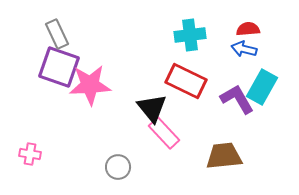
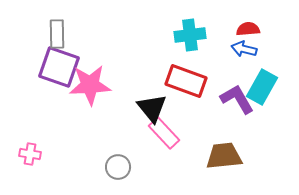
gray rectangle: rotated 24 degrees clockwise
red rectangle: rotated 6 degrees counterclockwise
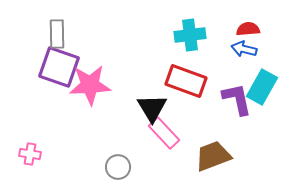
purple L-shape: rotated 18 degrees clockwise
black triangle: rotated 8 degrees clockwise
brown trapezoid: moved 11 px left; rotated 15 degrees counterclockwise
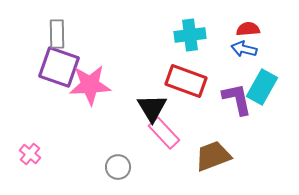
pink cross: rotated 30 degrees clockwise
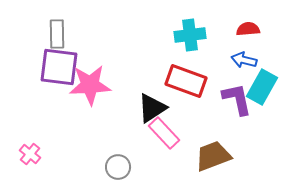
blue arrow: moved 11 px down
purple square: rotated 12 degrees counterclockwise
black triangle: rotated 28 degrees clockwise
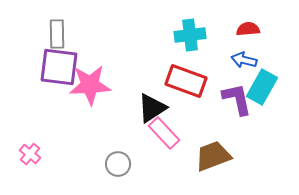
gray circle: moved 3 px up
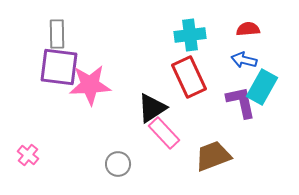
red rectangle: moved 3 px right, 4 px up; rotated 45 degrees clockwise
purple L-shape: moved 4 px right, 3 px down
pink cross: moved 2 px left, 1 px down
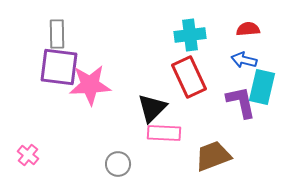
cyan rectangle: rotated 16 degrees counterclockwise
black triangle: rotated 12 degrees counterclockwise
pink rectangle: rotated 44 degrees counterclockwise
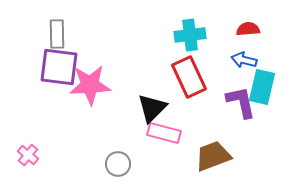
pink rectangle: rotated 12 degrees clockwise
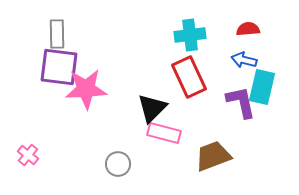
pink star: moved 4 px left, 4 px down
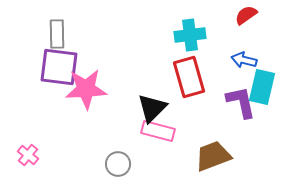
red semicircle: moved 2 px left, 14 px up; rotated 30 degrees counterclockwise
red rectangle: rotated 9 degrees clockwise
pink rectangle: moved 6 px left, 2 px up
